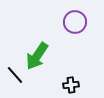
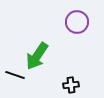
purple circle: moved 2 px right
black line: rotated 30 degrees counterclockwise
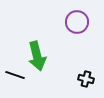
green arrow: rotated 48 degrees counterclockwise
black cross: moved 15 px right, 6 px up; rotated 21 degrees clockwise
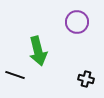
green arrow: moved 1 px right, 5 px up
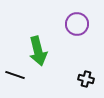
purple circle: moved 2 px down
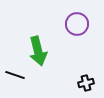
black cross: moved 4 px down; rotated 28 degrees counterclockwise
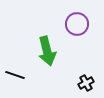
green arrow: moved 9 px right
black cross: rotated 14 degrees counterclockwise
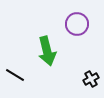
black line: rotated 12 degrees clockwise
black cross: moved 5 px right, 4 px up
